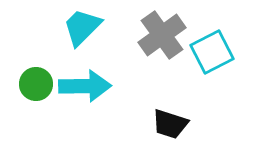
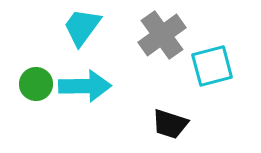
cyan trapezoid: rotated 9 degrees counterclockwise
cyan square: moved 14 px down; rotated 12 degrees clockwise
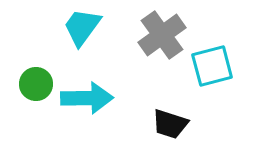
cyan arrow: moved 2 px right, 12 px down
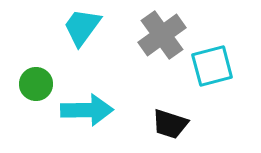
cyan arrow: moved 12 px down
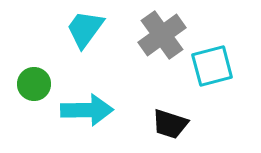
cyan trapezoid: moved 3 px right, 2 px down
green circle: moved 2 px left
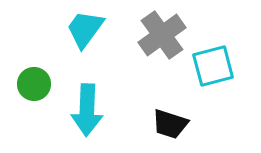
cyan square: moved 1 px right
cyan arrow: rotated 93 degrees clockwise
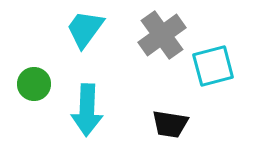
black trapezoid: rotated 9 degrees counterclockwise
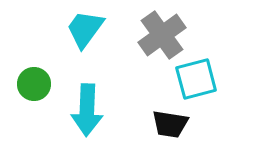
cyan square: moved 17 px left, 13 px down
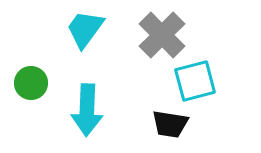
gray cross: rotated 9 degrees counterclockwise
cyan square: moved 1 px left, 2 px down
green circle: moved 3 px left, 1 px up
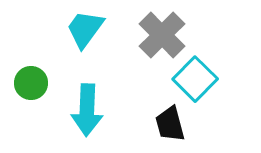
cyan square: moved 2 px up; rotated 30 degrees counterclockwise
black trapezoid: rotated 66 degrees clockwise
